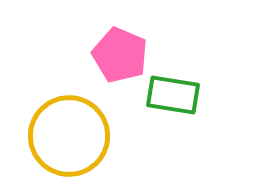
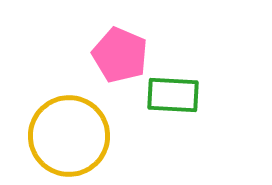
green rectangle: rotated 6 degrees counterclockwise
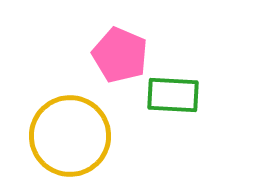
yellow circle: moved 1 px right
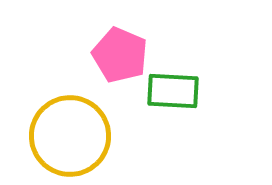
green rectangle: moved 4 px up
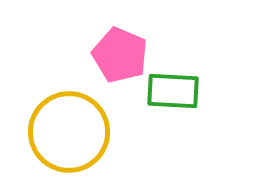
yellow circle: moved 1 px left, 4 px up
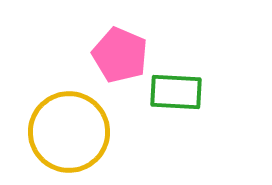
green rectangle: moved 3 px right, 1 px down
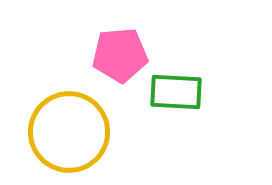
pink pentagon: rotated 28 degrees counterclockwise
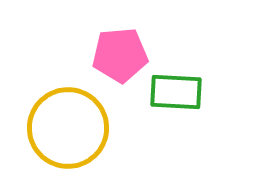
yellow circle: moved 1 px left, 4 px up
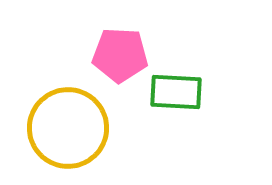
pink pentagon: rotated 8 degrees clockwise
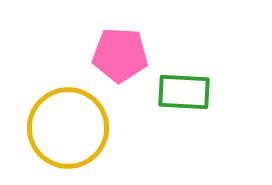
green rectangle: moved 8 px right
